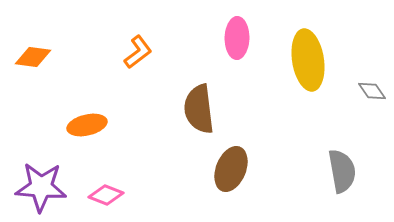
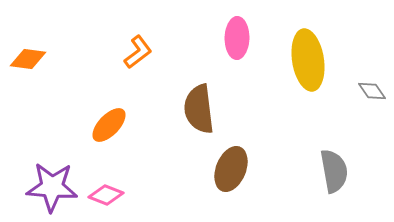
orange diamond: moved 5 px left, 2 px down
orange ellipse: moved 22 px right; rotated 33 degrees counterclockwise
gray semicircle: moved 8 px left
purple star: moved 11 px right
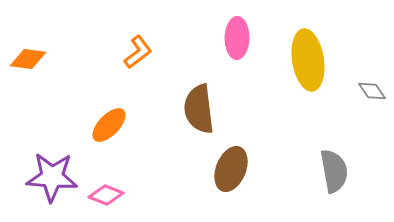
purple star: moved 10 px up
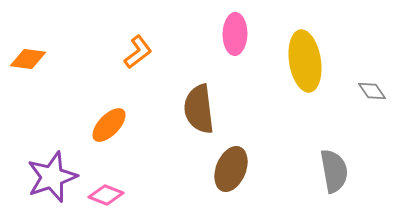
pink ellipse: moved 2 px left, 4 px up
yellow ellipse: moved 3 px left, 1 px down
purple star: rotated 24 degrees counterclockwise
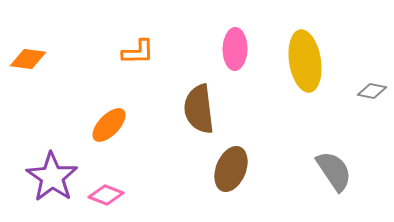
pink ellipse: moved 15 px down
orange L-shape: rotated 36 degrees clockwise
gray diamond: rotated 44 degrees counterclockwise
gray semicircle: rotated 24 degrees counterclockwise
purple star: rotated 18 degrees counterclockwise
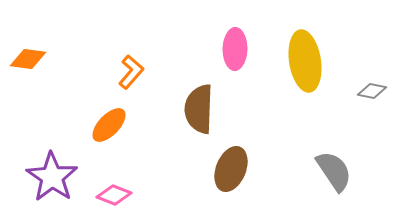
orange L-shape: moved 7 px left, 20 px down; rotated 48 degrees counterclockwise
brown semicircle: rotated 9 degrees clockwise
pink diamond: moved 8 px right
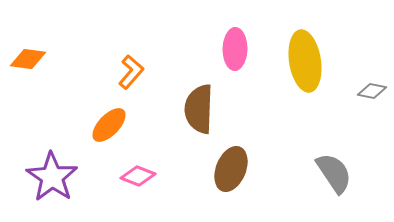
gray semicircle: moved 2 px down
pink diamond: moved 24 px right, 19 px up
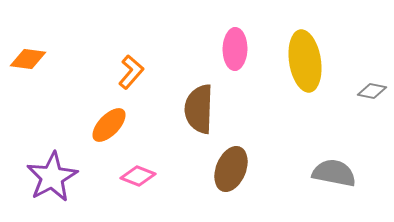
gray semicircle: rotated 45 degrees counterclockwise
purple star: rotated 9 degrees clockwise
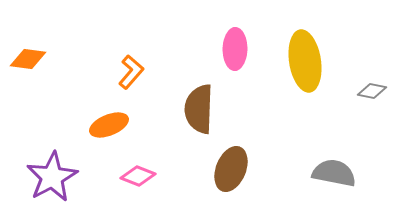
orange ellipse: rotated 24 degrees clockwise
